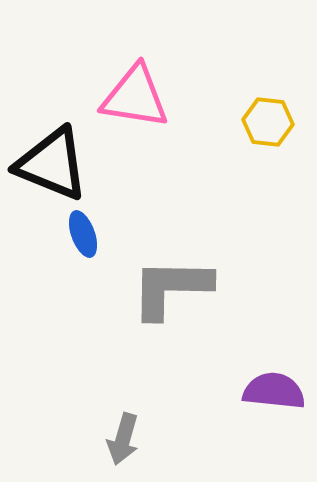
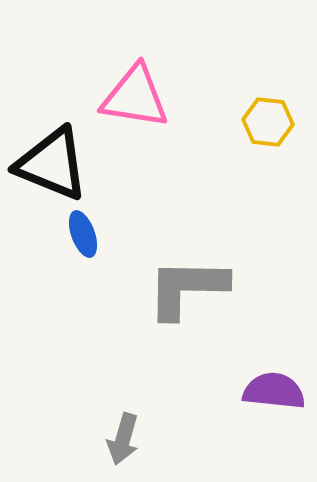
gray L-shape: moved 16 px right
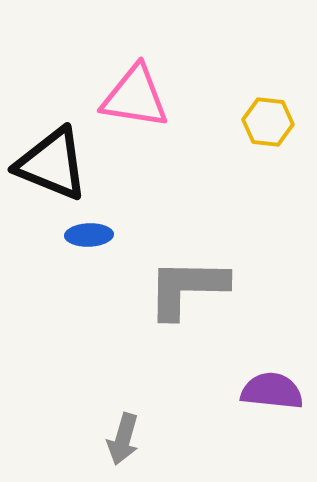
blue ellipse: moved 6 px right, 1 px down; rotated 72 degrees counterclockwise
purple semicircle: moved 2 px left
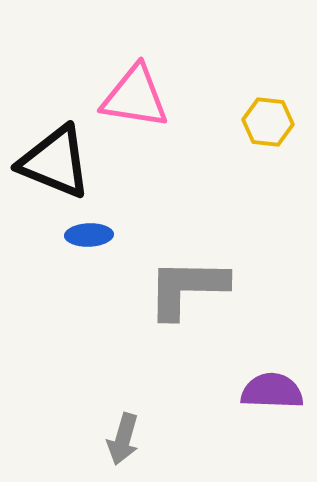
black triangle: moved 3 px right, 2 px up
purple semicircle: rotated 4 degrees counterclockwise
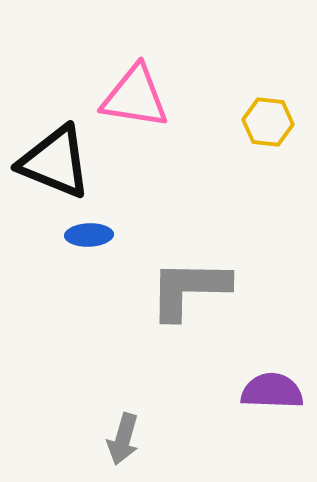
gray L-shape: moved 2 px right, 1 px down
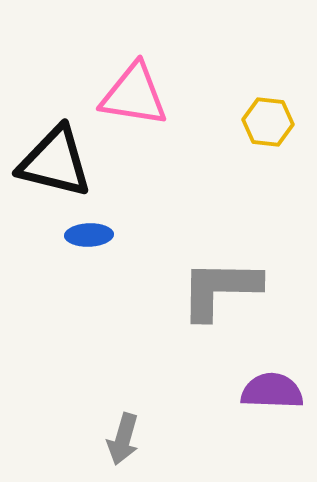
pink triangle: moved 1 px left, 2 px up
black triangle: rotated 8 degrees counterclockwise
gray L-shape: moved 31 px right
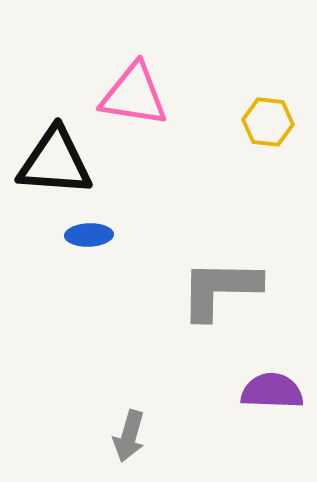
black triangle: rotated 10 degrees counterclockwise
gray arrow: moved 6 px right, 3 px up
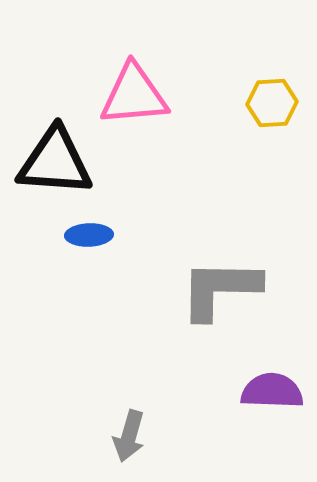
pink triangle: rotated 14 degrees counterclockwise
yellow hexagon: moved 4 px right, 19 px up; rotated 9 degrees counterclockwise
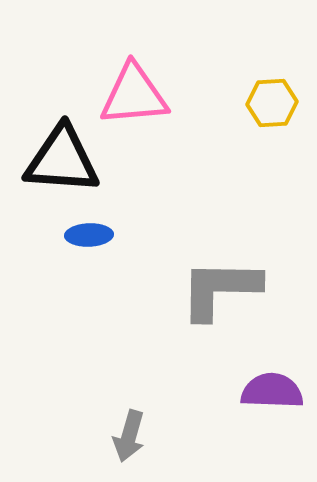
black triangle: moved 7 px right, 2 px up
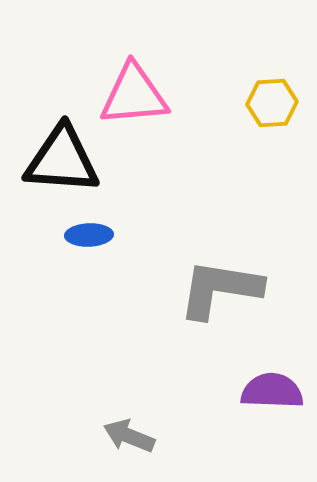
gray L-shape: rotated 8 degrees clockwise
gray arrow: rotated 96 degrees clockwise
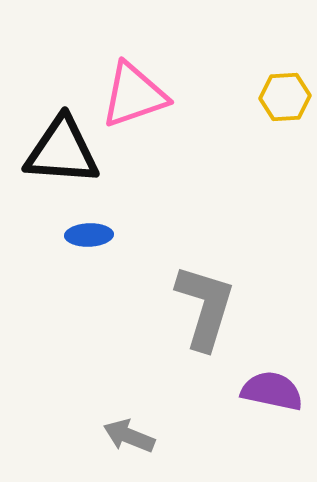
pink triangle: rotated 14 degrees counterclockwise
yellow hexagon: moved 13 px right, 6 px up
black triangle: moved 9 px up
gray L-shape: moved 15 px left, 18 px down; rotated 98 degrees clockwise
purple semicircle: rotated 10 degrees clockwise
